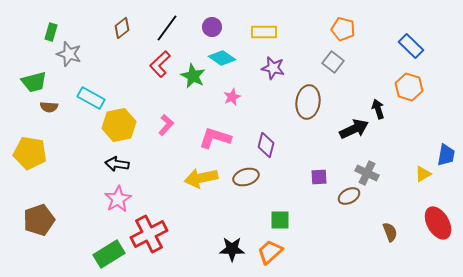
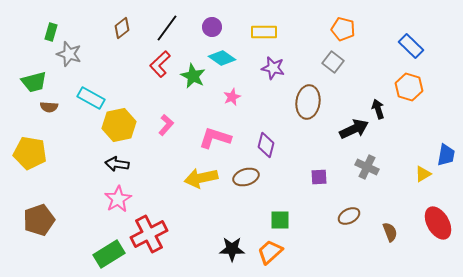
gray cross at (367, 173): moved 6 px up
brown ellipse at (349, 196): moved 20 px down
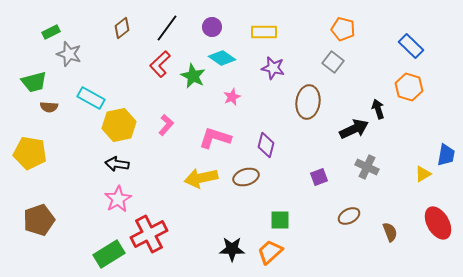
green rectangle at (51, 32): rotated 48 degrees clockwise
purple square at (319, 177): rotated 18 degrees counterclockwise
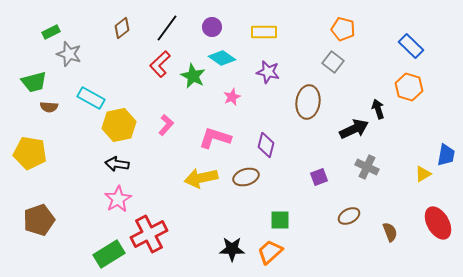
purple star at (273, 68): moved 5 px left, 4 px down
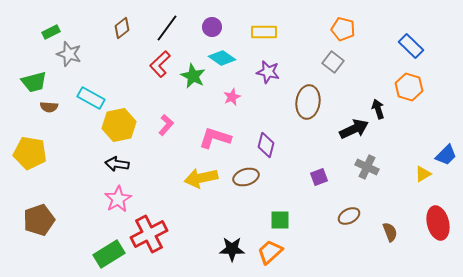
blue trapezoid at (446, 155): rotated 35 degrees clockwise
red ellipse at (438, 223): rotated 16 degrees clockwise
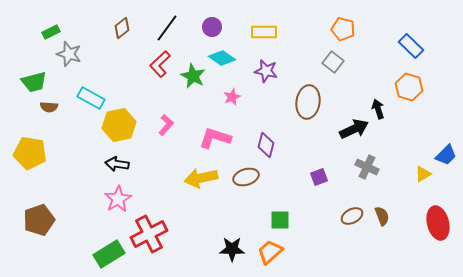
purple star at (268, 72): moved 2 px left, 1 px up
brown ellipse at (349, 216): moved 3 px right
brown semicircle at (390, 232): moved 8 px left, 16 px up
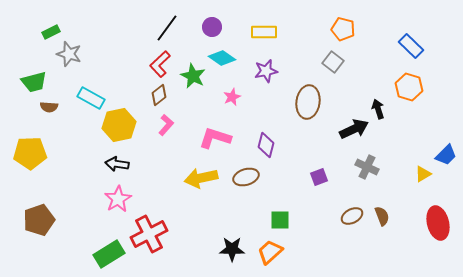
brown diamond at (122, 28): moved 37 px right, 67 px down
purple star at (266, 71): rotated 25 degrees counterclockwise
yellow pentagon at (30, 153): rotated 12 degrees counterclockwise
